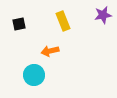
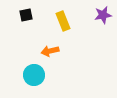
black square: moved 7 px right, 9 px up
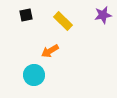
yellow rectangle: rotated 24 degrees counterclockwise
orange arrow: rotated 18 degrees counterclockwise
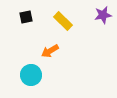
black square: moved 2 px down
cyan circle: moved 3 px left
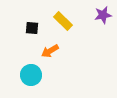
black square: moved 6 px right, 11 px down; rotated 16 degrees clockwise
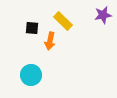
orange arrow: moved 10 px up; rotated 48 degrees counterclockwise
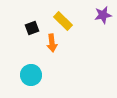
black square: rotated 24 degrees counterclockwise
orange arrow: moved 2 px right, 2 px down; rotated 18 degrees counterclockwise
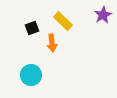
purple star: rotated 18 degrees counterclockwise
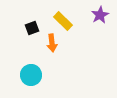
purple star: moved 3 px left
